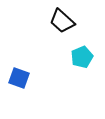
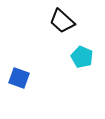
cyan pentagon: rotated 25 degrees counterclockwise
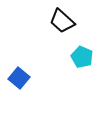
blue square: rotated 20 degrees clockwise
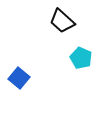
cyan pentagon: moved 1 px left, 1 px down
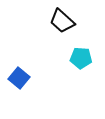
cyan pentagon: rotated 20 degrees counterclockwise
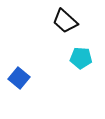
black trapezoid: moved 3 px right
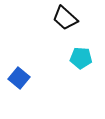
black trapezoid: moved 3 px up
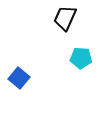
black trapezoid: rotated 72 degrees clockwise
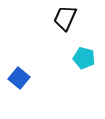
cyan pentagon: moved 3 px right; rotated 10 degrees clockwise
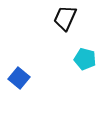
cyan pentagon: moved 1 px right, 1 px down
